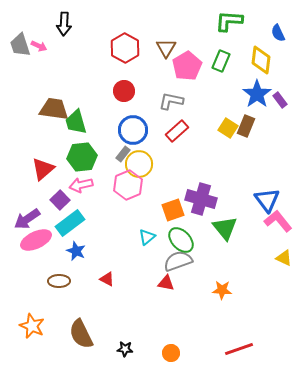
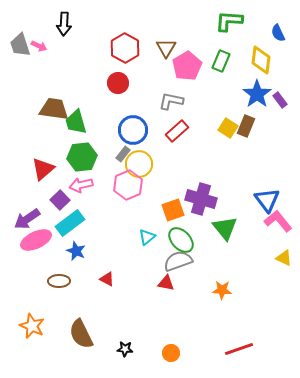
red circle at (124, 91): moved 6 px left, 8 px up
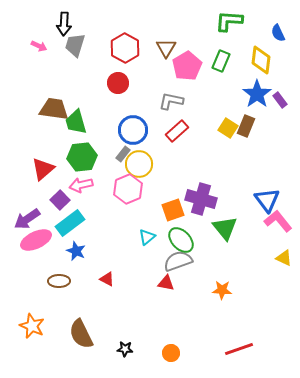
gray trapezoid at (20, 45): moved 55 px right; rotated 35 degrees clockwise
pink hexagon at (128, 185): moved 4 px down
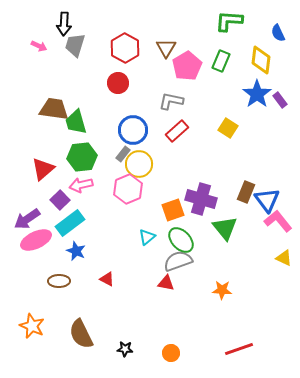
brown rectangle at (246, 126): moved 66 px down
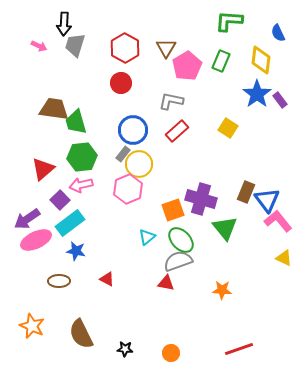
red circle at (118, 83): moved 3 px right
blue star at (76, 251): rotated 12 degrees counterclockwise
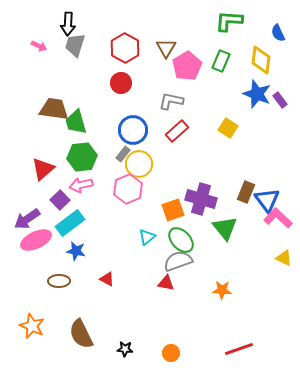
black arrow at (64, 24): moved 4 px right
blue star at (257, 94): rotated 16 degrees counterclockwise
pink L-shape at (278, 221): moved 3 px up; rotated 8 degrees counterclockwise
